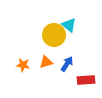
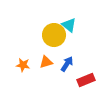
red rectangle: rotated 18 degrees counterclockwise
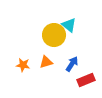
blue arrow: moved 5 px right
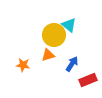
orange triangle: moved 2 px right, 7 px up
red rectangle: moved 2 px right
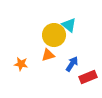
orange star: moved 2 px left, 1 px up
red rectangle: moved 3 px up
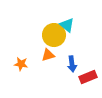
cyan triangle: moved 2 px left
blue arrow: rotated 140 degrees clockwise
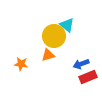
yellow circle: moved 1 px down
blue arrow: moved 9 px right; rotated 77 degrees clockwise
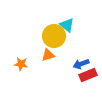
red rectangle: moved 2 px up
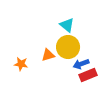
yellow circle: moved 14 px right, 11 px down
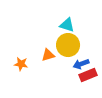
cyan triangle: rotated 21 degrees counterclockwise
yellow circle: moved 2 px up
